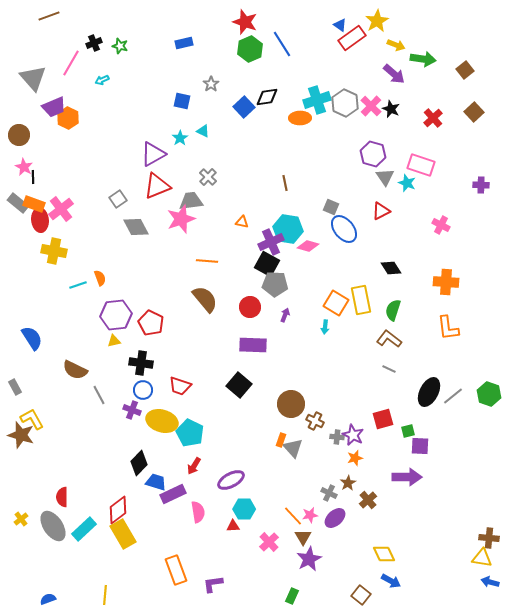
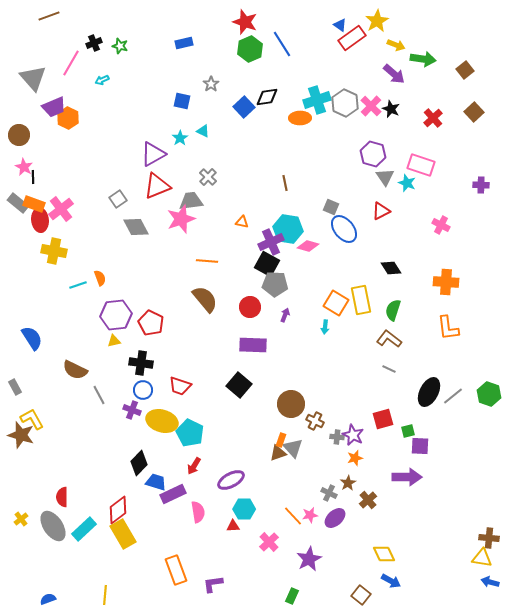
brown triangle at (303, 537): moved 25 px left, 84 px up; rotated 42 degrees clockwise
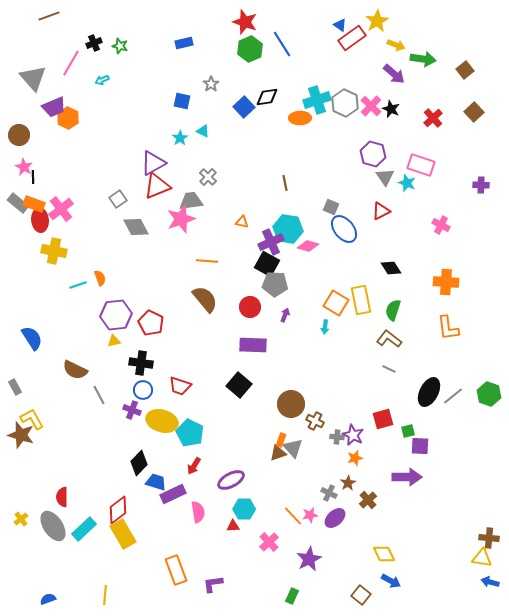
purple triangle at (153, 154): moved 9 px down
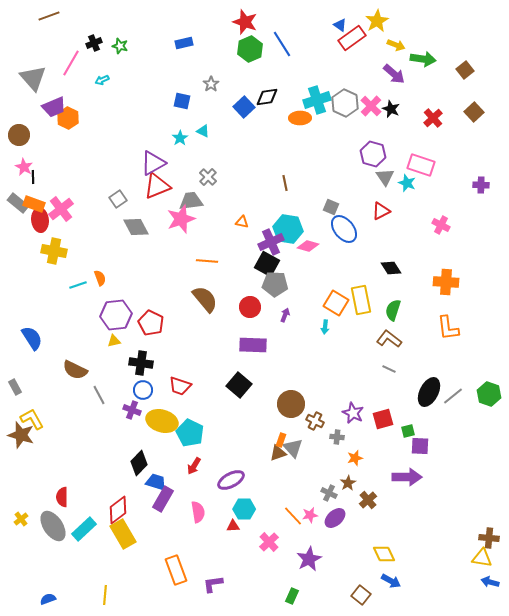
purple star at (353, 435): moved 22 px up
purple rectangle at (173, 494): moved 10 px left, 5 px down; rotated 35 degrees counterclockwise
